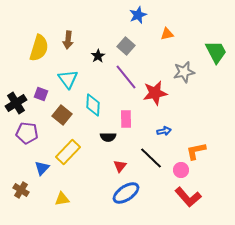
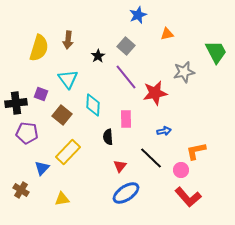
black cross: rotated 25 degrees clockwise
black semicircle: rotated 84 degrees clockwise
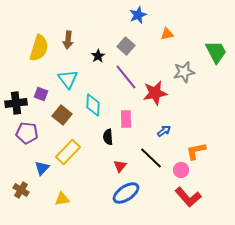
blue arrow: rotated 24 degrees counterclockwise
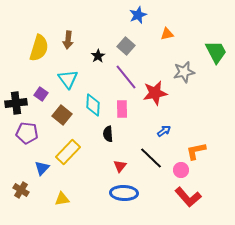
purple square: rotated 16 degrees clockwise
pink rectangle: moved 4 px left, 10 px up
black semicircle: moved 3 px up
blue ellipse: moved 2 px left; rotated 36 degrees clockwise
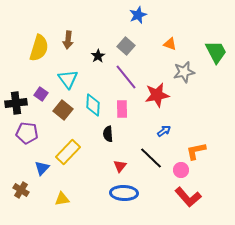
orange triangle: moved 3 px right, 10 px down; rotated 32 degrees clockwise
red star: moved 2 px right, 2 px down
brown square: moved 1 px right, 5 px up
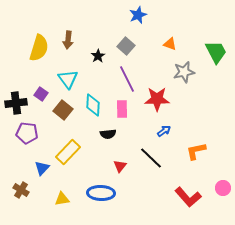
purple line: moved 1 px right, 2 px down; rotated 12 degrees clockwise
red star: moved 4 px down; rotated 10 degrees clockwise
black semicircle: rotated 91 degrees counterclockwise
pink circle: moved 42 px right, 18 px down
blue ellipse: moved 23 px left
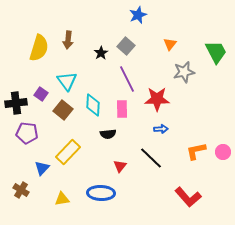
orange triangle: rotated 48 degrees clockwise
black star: moved 3 px right, 3 px up
cyan triangle: moved 1 px left, 2 px down
blue arrow: moved 3 px left, 2 px up; rotated 32 degrees clockwise
pink circle: moved 36 px up
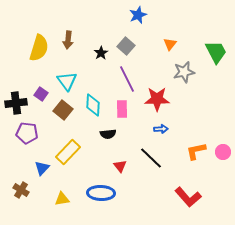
red triangle: rotated 16 degrees counterclockwise
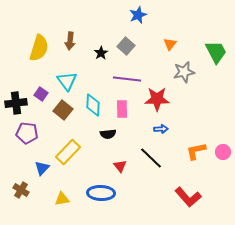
brown arrow: moved 2 px right, 1 px down
purple line: rotated 56 degrees counterclockwise
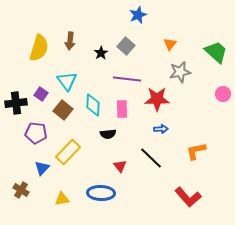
green trapezoid: rotated 20 degrees counterclockwise
gray star: moved 4 px left
purple pentagon: moved 9 px right
pink circle: moved 58 px up
